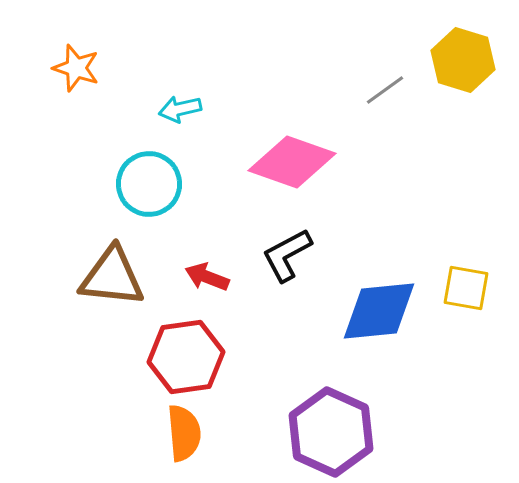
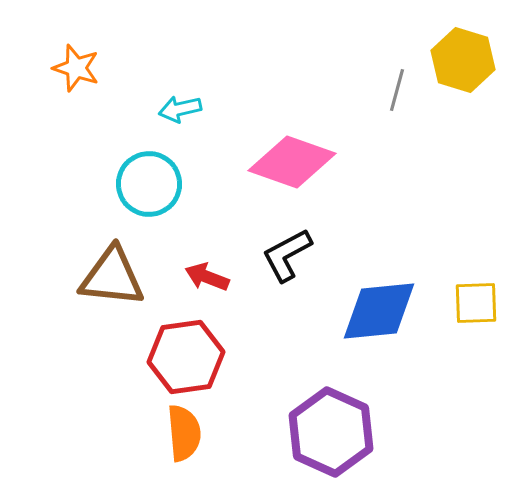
gray line: moved 12 px right; rotated 39 degrees counterclockwise
yellow square: moved 10 px right, 15 px down; rotated 12 degrees counterclockwise
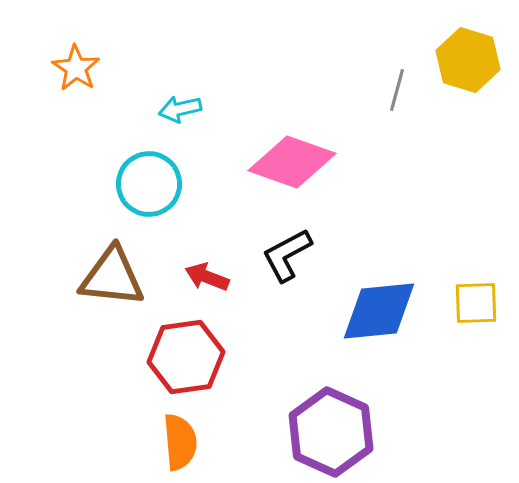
yellow hexagon: moved 5 px right
orange star: rotated 15 degrees clockwise
orange semicircle: moved 4 px left, 9 px down
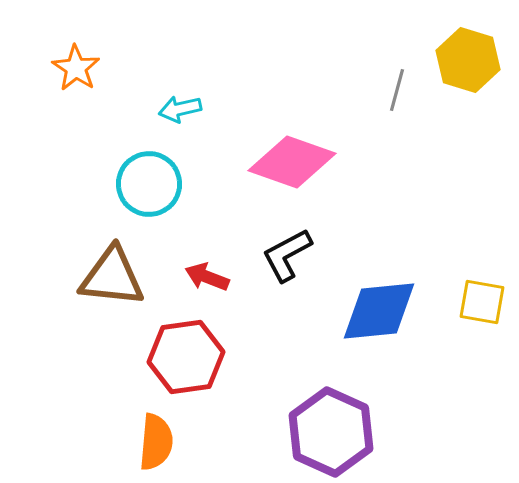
yellow square: moved 6 px right, 1 px up; rotated 12 degrees clockwise
orange semicircle: moved 24 px left; rotated 10 degrees clockwise
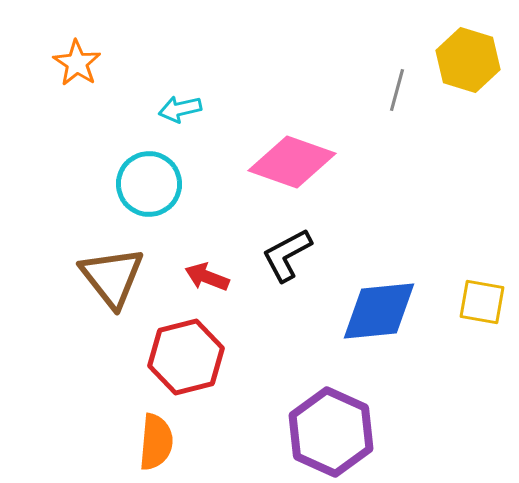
orange star: moved 1 px right, 5 px up
brown triangle: rotated 46 degrees clockwise
red hexagon: rotated 6 degrees counterclockwise
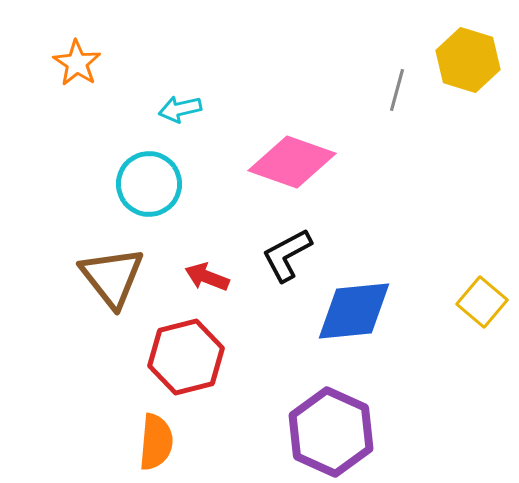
yellow square: rotated 30 degrees clockwise
blue diamond: moved 25 px left
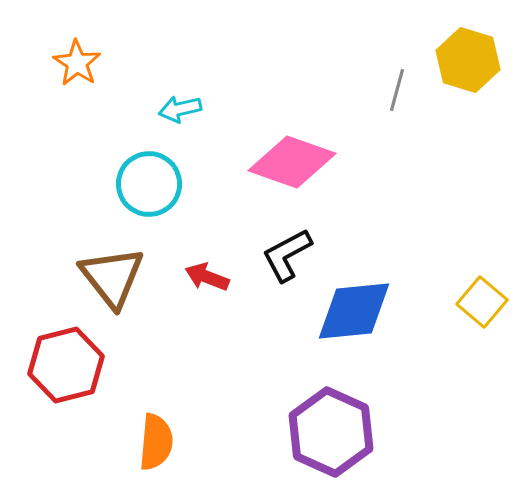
red hexagon: moved 120 px left, 8 px down
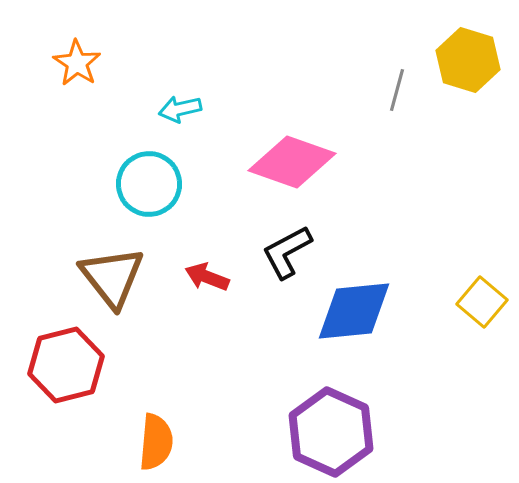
black L-shape: moved 3 px up
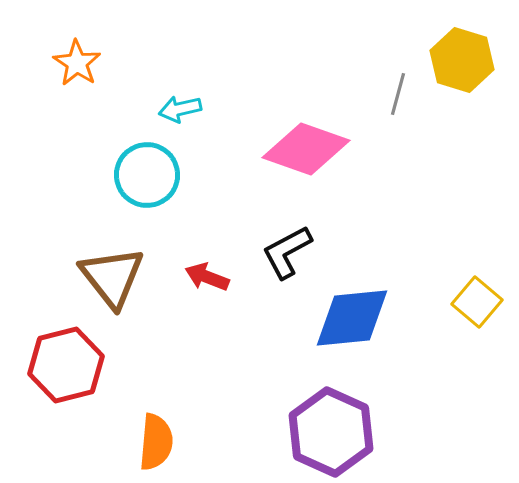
yellow hexagon: moved 6 px left
gray line: moved 1 px right, 4 px down
pink diamond: moved 14 px right, 13 px up
cyan circle: moved 2 px left, 9 px up
yellow square: moved 5 px left
blue diamond: moved 2 px left, 7 px down
